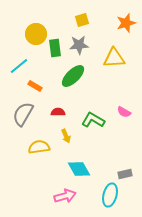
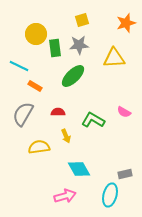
cyan line: rotated 66 degrees clockwise
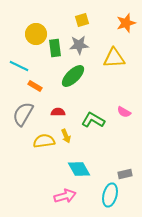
yellow semicircle: moved 5 px right, 6 px up
